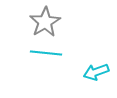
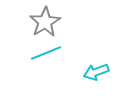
cyan line: rotated 28 degrees counterclockwise
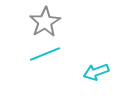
cyan line: moved 1 px left, 1 px down
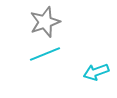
gray star: rotated 12 degrees clockwise
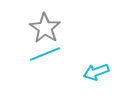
gray star: moved 6 px down; rotated 20 degrees counterclockwise
